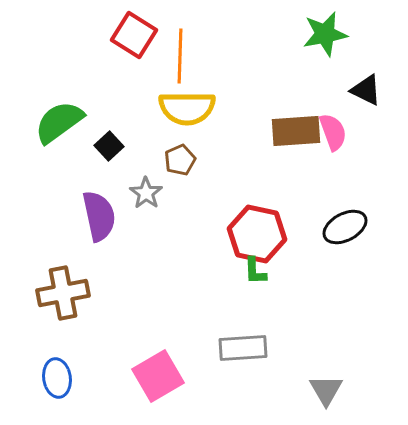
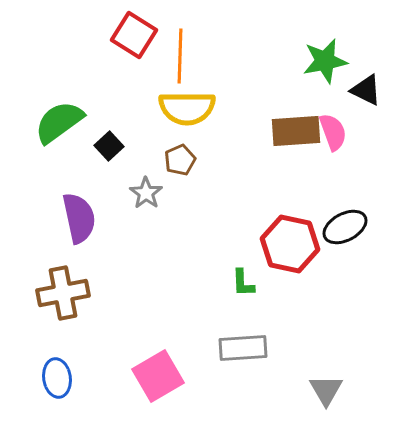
green star: moved 27 px down
purple semicircle: moved 20 px left, 2 px down
red hexagon: moved 33 px right, 10 px down
green L-shape: moved 12 px left, 12 px down
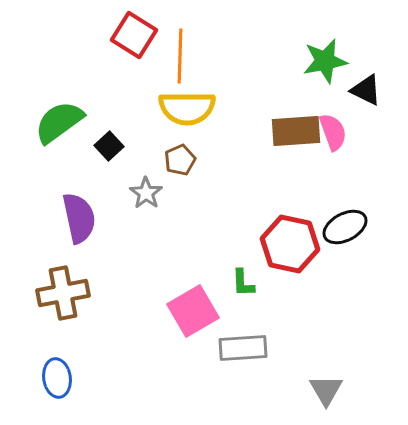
pink square: moved 35 px right, 65 px up
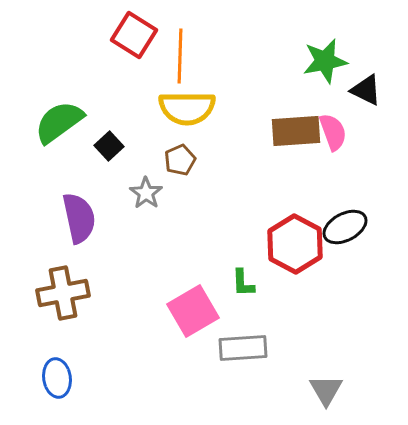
red hexagon: moved 5 px right; rotated 16 degrees clockwise
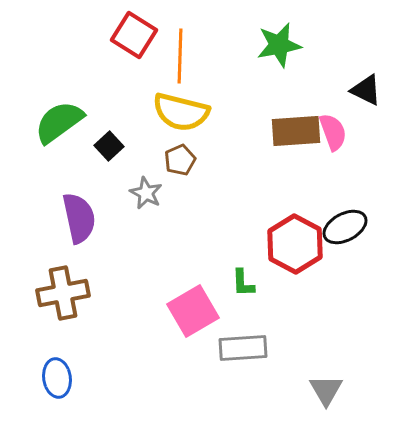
green star: moved 46 px left, 16 px up
yellow semicircle: moved 6 px left, 4 px down; rotated 14 degrees clockwise
gray star: rotated 8 degrees counterclockwise
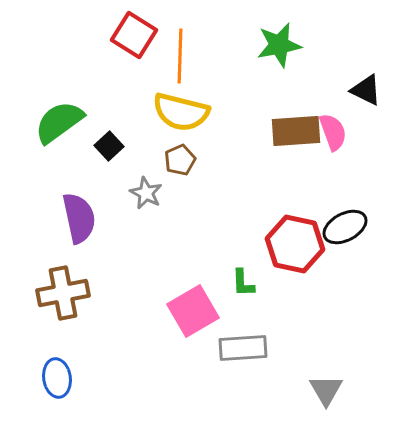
red hexagon: rotated 16 degrees counterclockwise
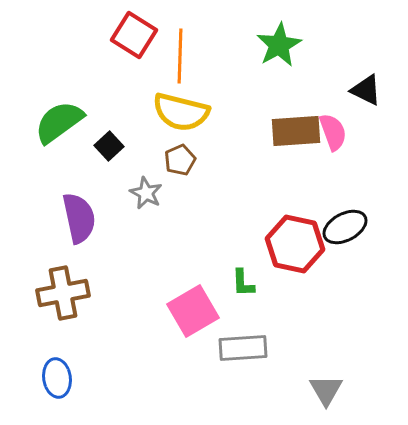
green star: rotated 18 degrees counterclockwise
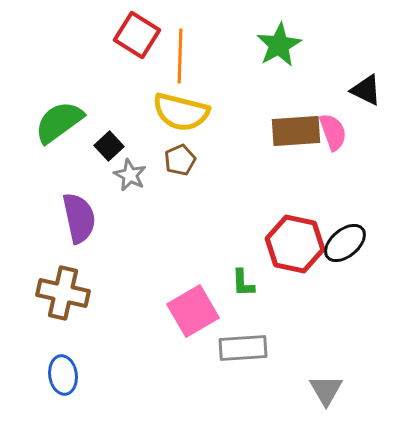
red square: moved 3 px right
gray star: moved 16 px left, 18 px up
black ellipse: moved 16 px down; rotated 12 degrees counterclockwise
brown cross: rotated 24 degrees clockwise
blue ellipse: moved 6 px right, 3 px up
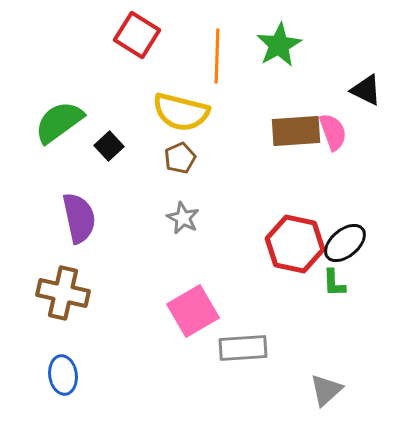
orange line: moved 37 px right
brown pentagon: moved 2 px up
gray star: moved 53 px right, 43 px down
green L-shape: moved 91 px right
gray triangle: rotated 18 degrees clockwise
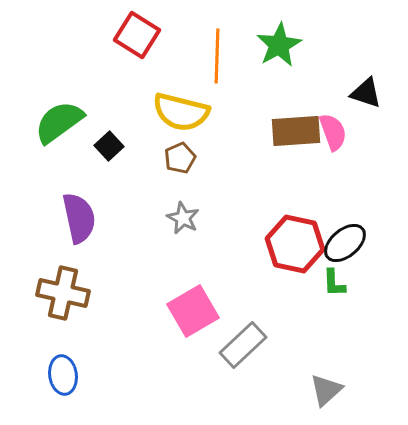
black triangle: moved 3 px down; rotated 8 degrees counterclockwise
gray rectangle: moved 3 px up; rotated 39 degrees counterclockwise
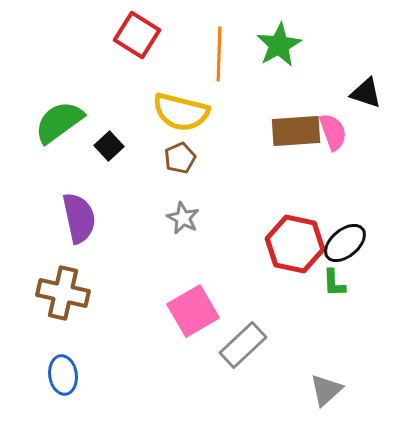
orange line: moved 2 px right, 2 px up
